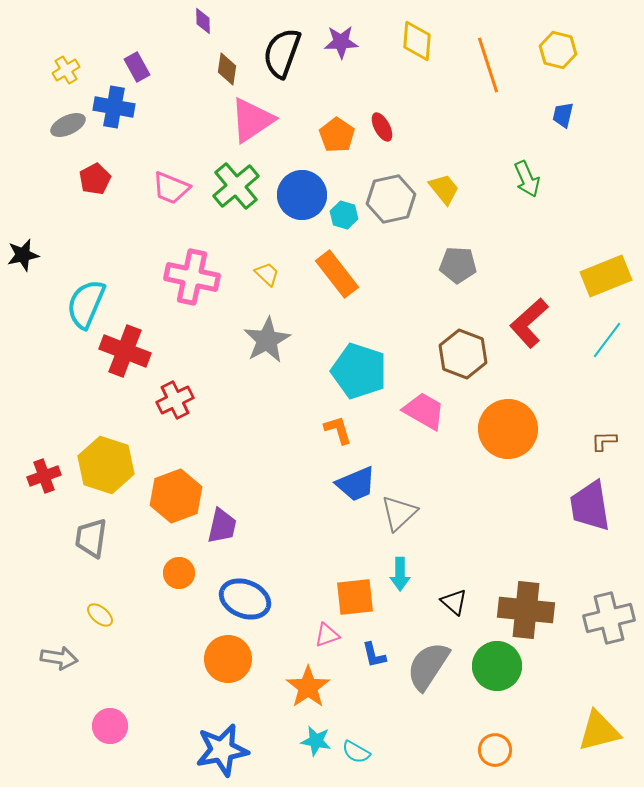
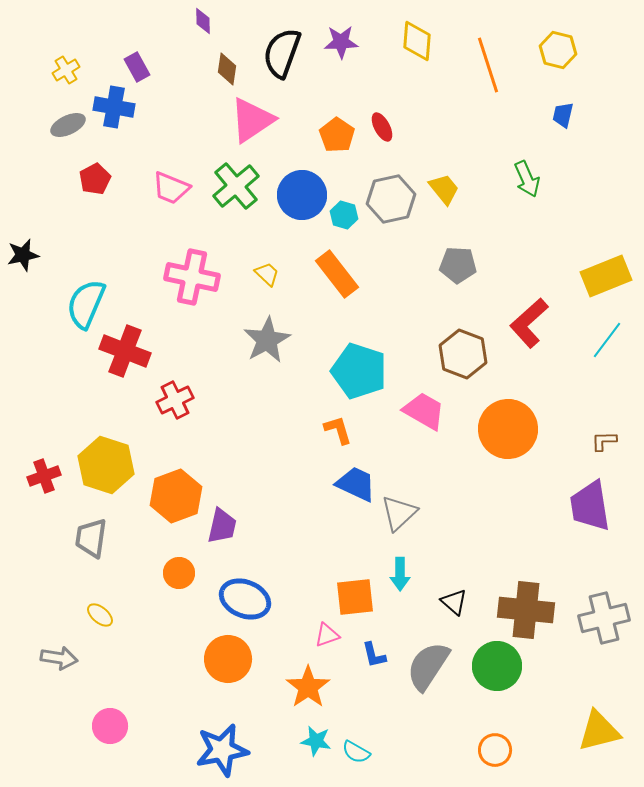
blue trapezoid at (356, 484): rotated 132 degrees counterclockwise
gray cross at (609, 618): moved 5 px left
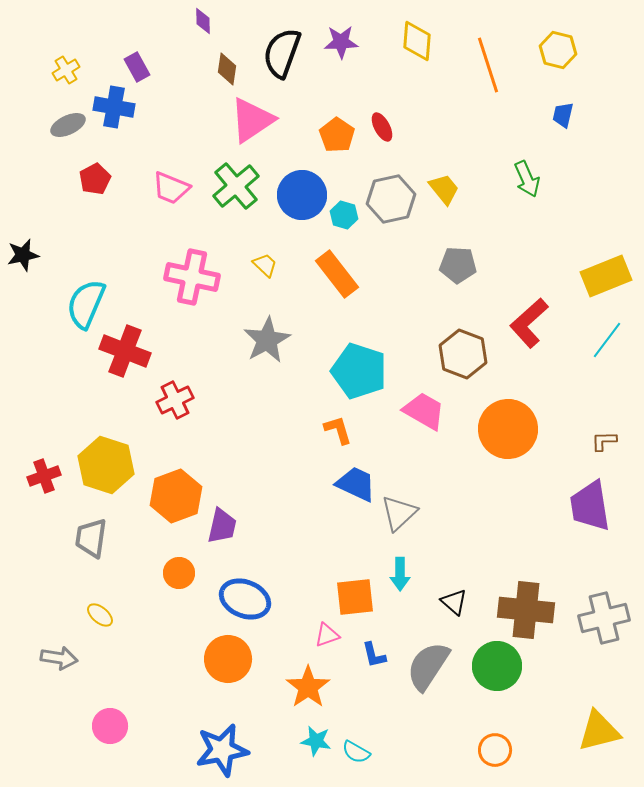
yellow trapezoid at (267, 274): moved 2 px left, 9 px up
